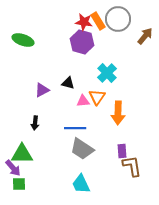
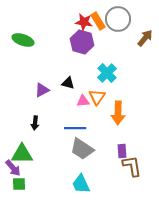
brown arrow: moved 2 px down
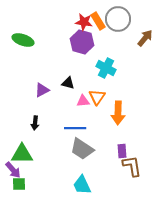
cyan cross: moved 1 px left, 5 px up; rotated 18 degrees counterclockwise
purple arrow: moved 2 px down
cyan trapezoid: moved 1 px right, 1 px down
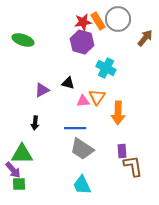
red star: moved 1 px left; rotated 18 degrees counterclockwise
brown L-shape: moved 1 px right
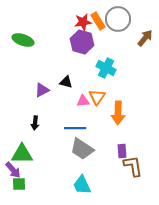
black triangle: moved 2 px left, 1 px up
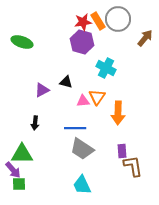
green ellipse: moved 1 px left, 2 px down
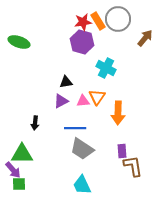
green ellipse: moved 3 px left
black triangle: rotated 24 degrees counterclockwise
purple triangle: moved 19 px right, 11 px down
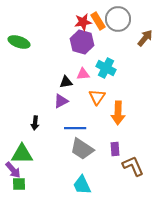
pink triangle: moved 27 px up
purple rectangle: moved 7 px left, 2 px up
brown L-shape: rotated 15 degrees counterclockwise
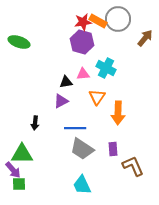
orange rectangle: rotated 30 degrees counterclockwise
purple rectangle: moved 2 px left
